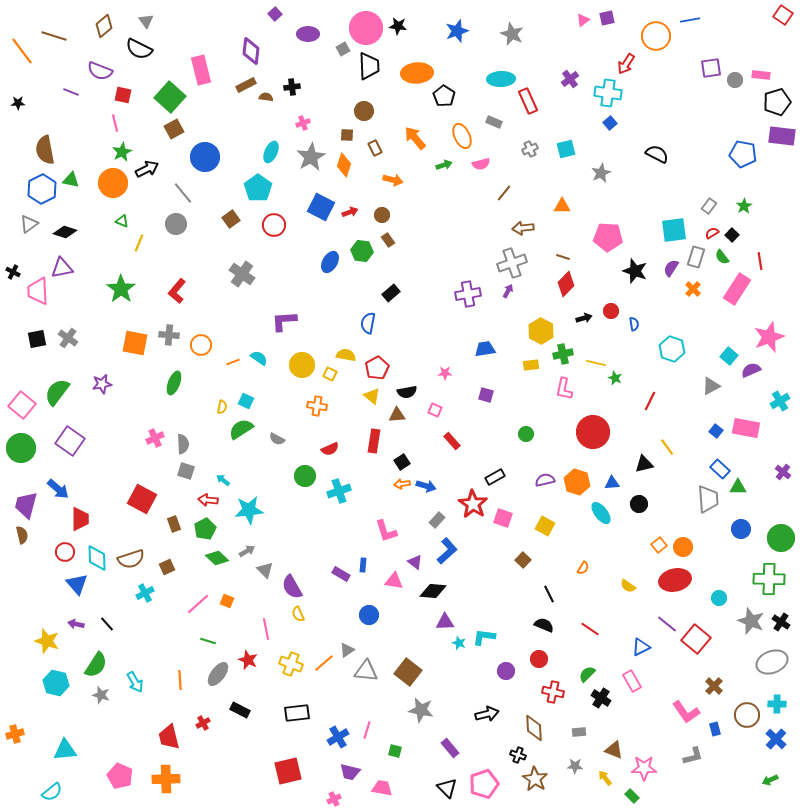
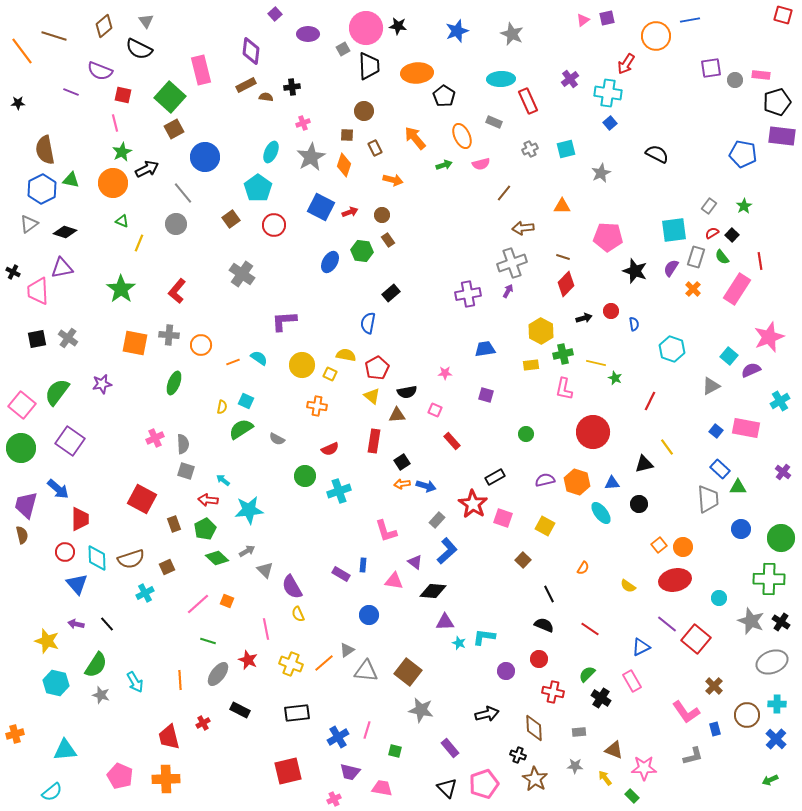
red square at (783, 15): rotated 18 degrees counterclockwise
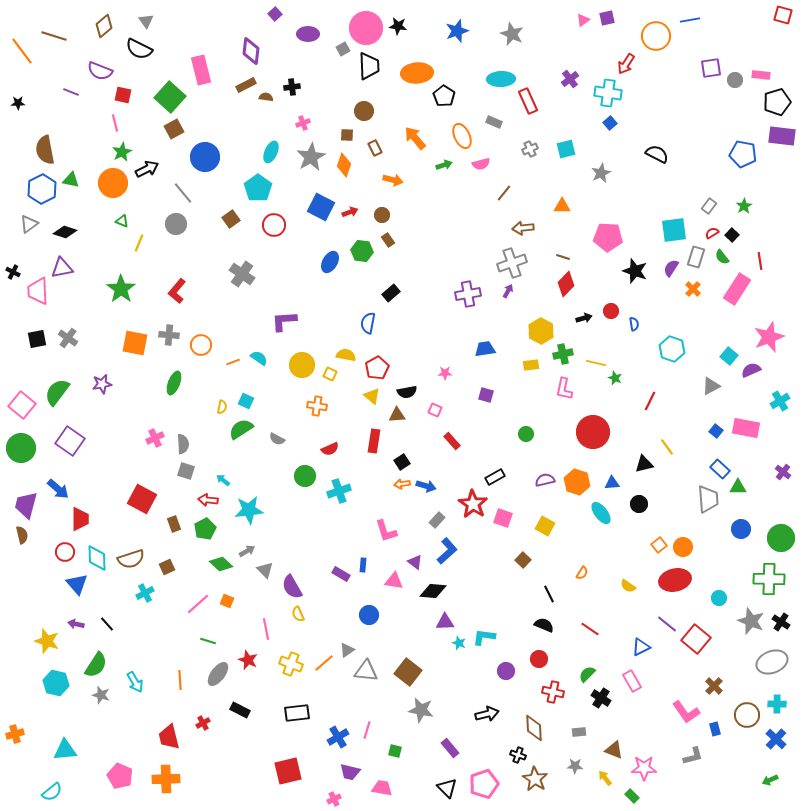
green diamond at (217, 558): moved 4 px right, 6 px down
orange semicircle at (583, 568): moved 1 px left, 5 px down
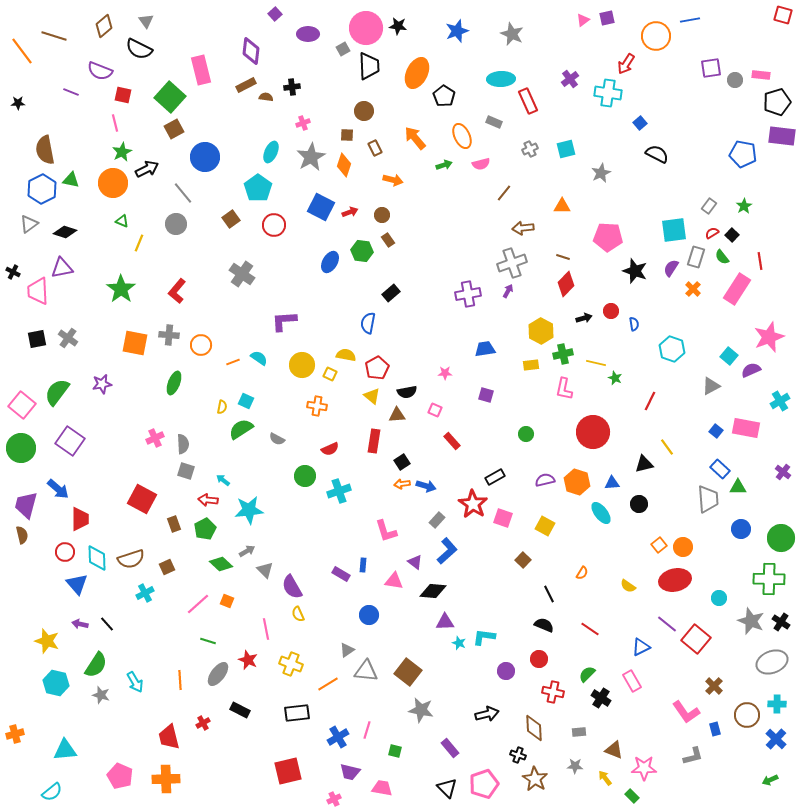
orange ellipse at (417, 73): rotated 60 degrees counterclockwise
blue square at (610, 123): moved 30 px right
purple arrow at (76, 624): moved 4 px right
orange line at (324, 663): moved 4 px right, 21 px down; rotated 10 degrees clockwise
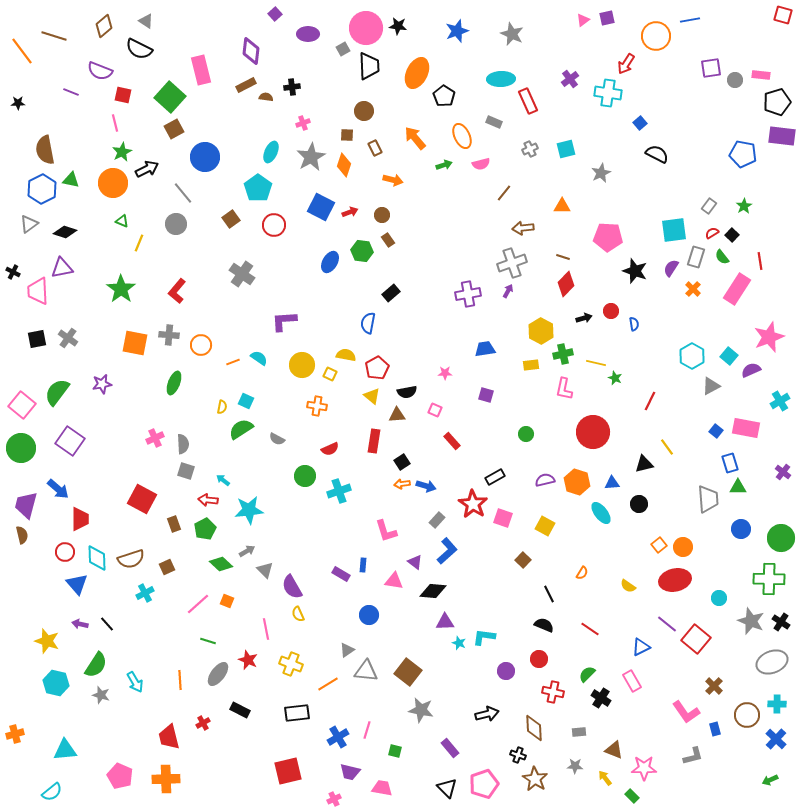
gray triangle at (146, 21): rotated 21 degrees counterclockwise
cyan hexagon at (672, 349): moved 20 px right, 7 px down; rotated 10 degrees clockwise
blue rectangle at (720, 469): moved 10 px right, 6 px up; rotated 30 degrees clockwise
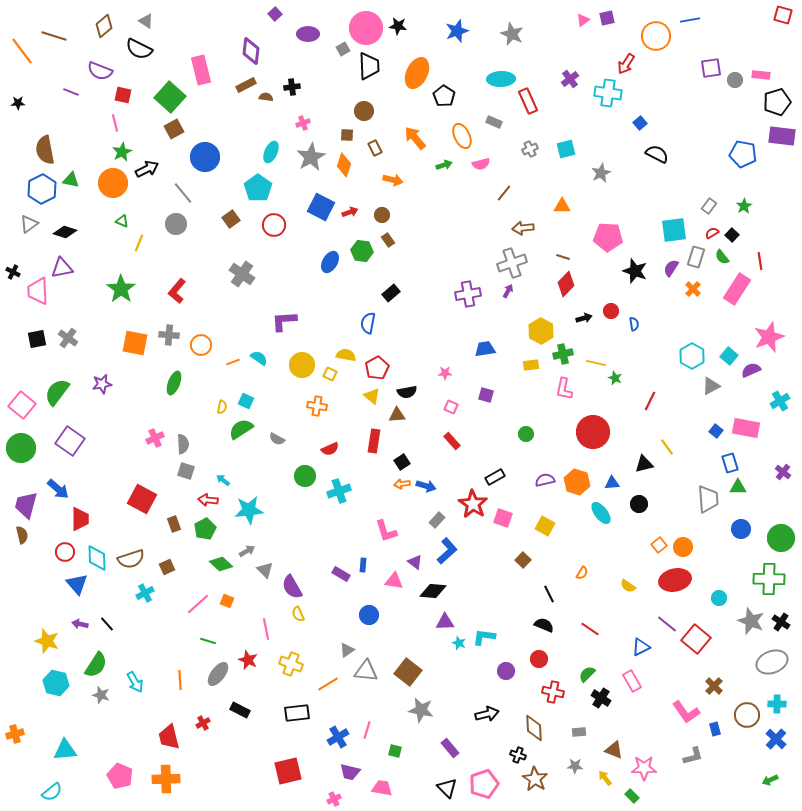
pink square at (435, 410): moved 16 px right, 3 px up
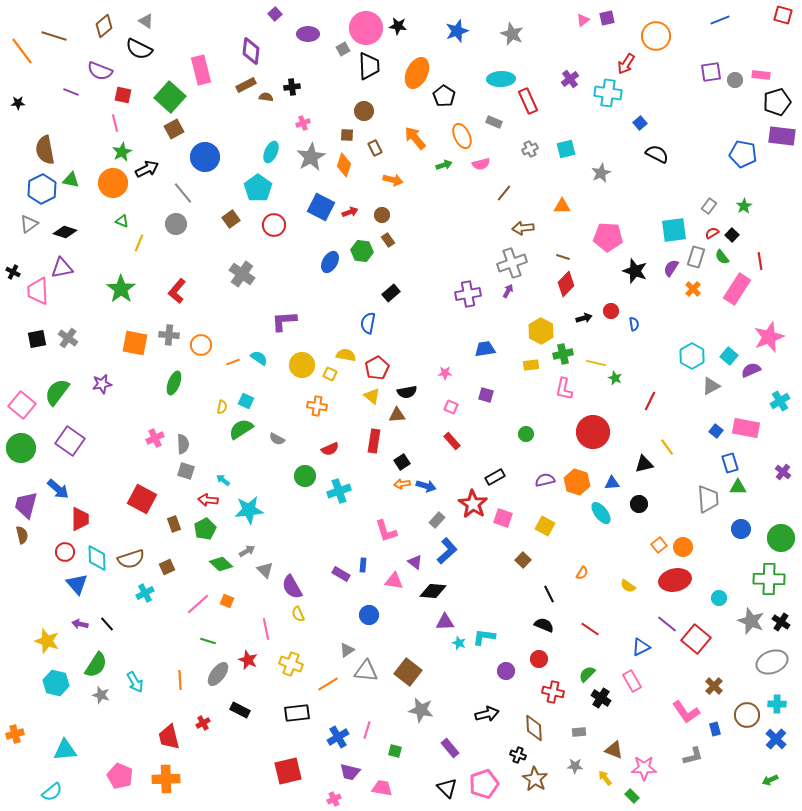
blue line at (690, 20): moved 30 px right; rotated 12 degrees counterclockwise
purple square at (711, 68): moved 4 px down
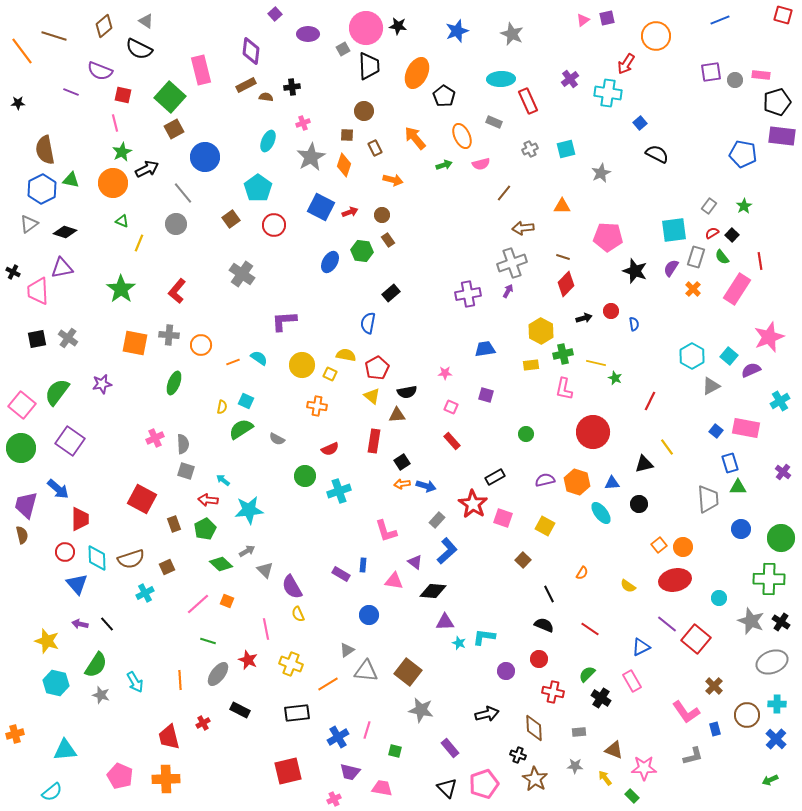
cyan ellipse at (271, 152): moved 3 px left, 11 px up
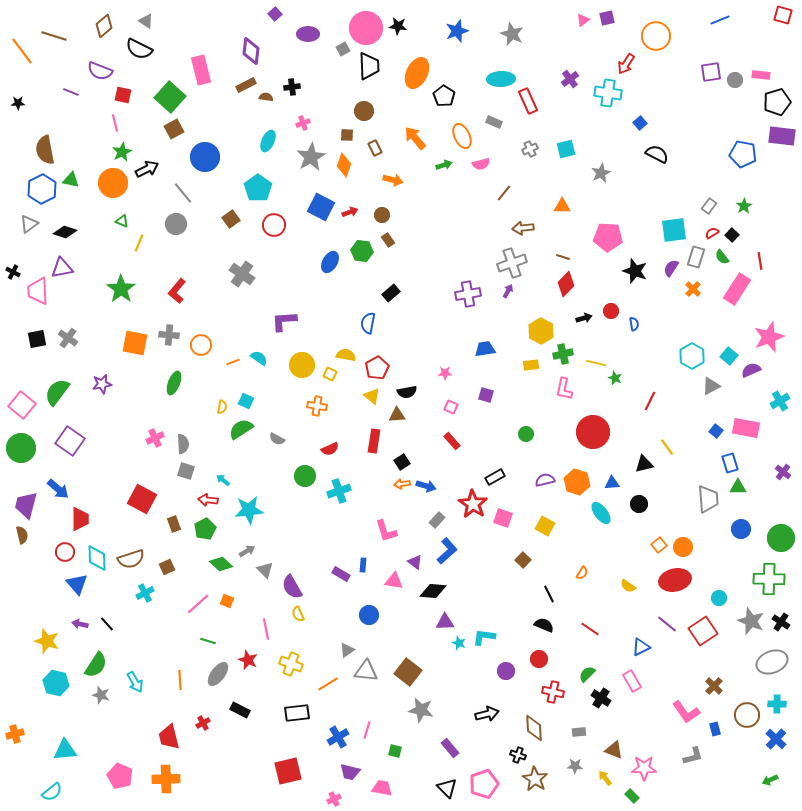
red square at (696, 639): moved 7 px right, 8 px up; rotated 16 degrees clockwise
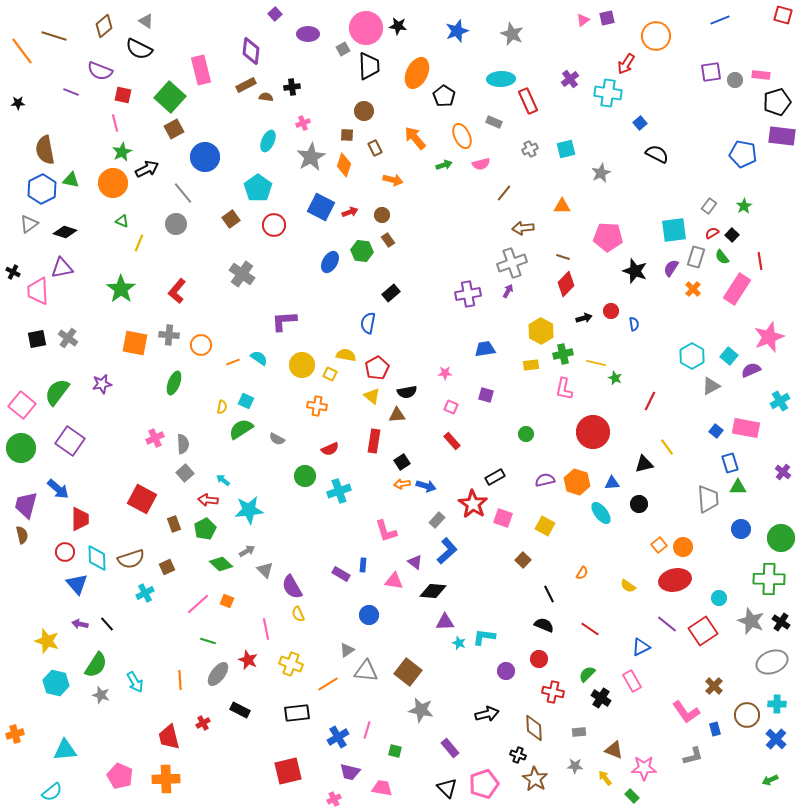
gray square at (186, 471): moved 1 px left, 2 px down; rotated 30 degrees clockwise
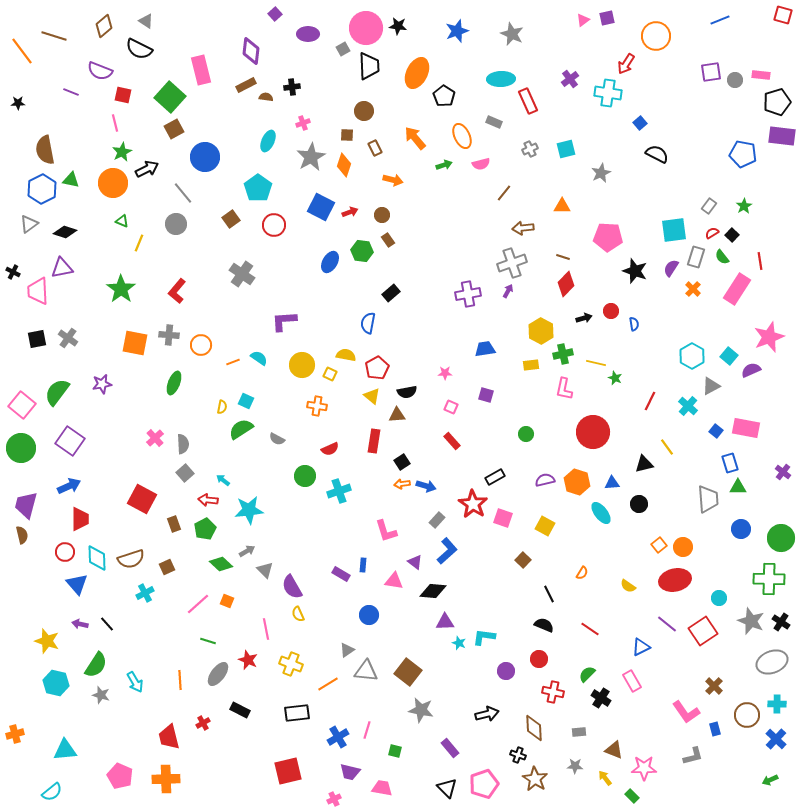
cyan cross at (780, 401): moved 92 px left, 5 px down; rotated 18 degrees counterclockwise
pink cross at (155, 438): rotated 18 degrees counterclockwise
blue arrow at (58, 489): moved 11 px right, 3 px up; rotated 65 degrees counterclockwise
